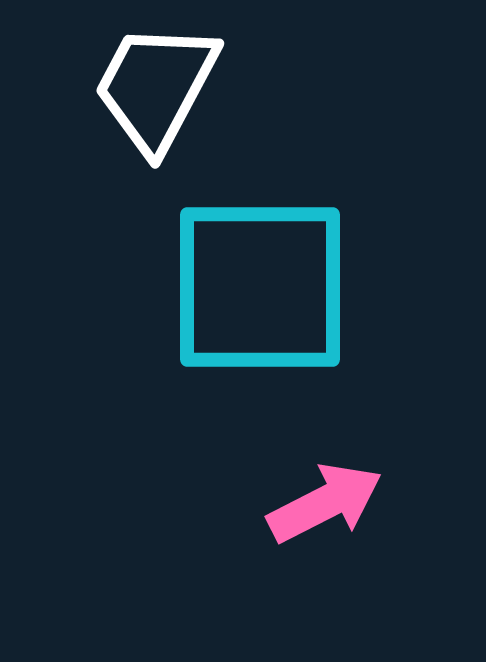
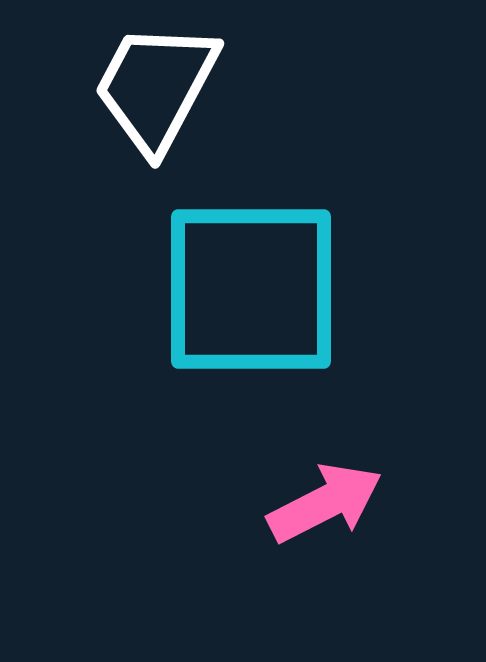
cyan square: moved 9 px left, 2 px down
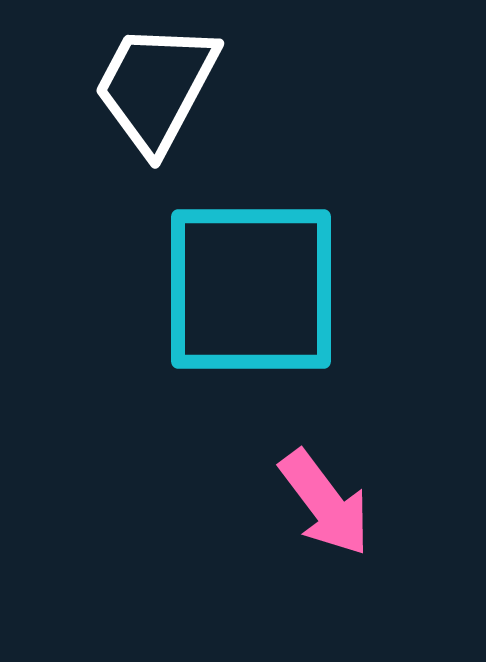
pink arrow: rotated 80 degrees clockwise
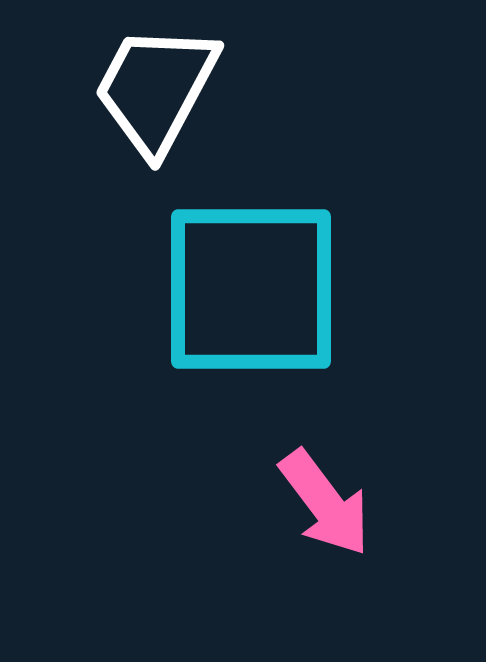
white trapezoid: moved 2 px down
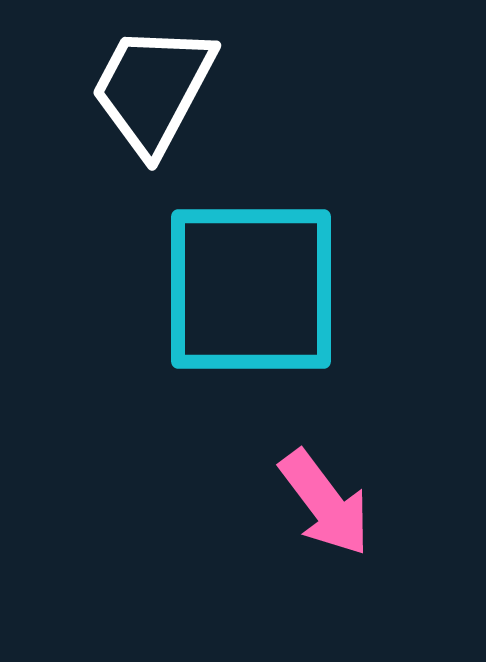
white trapezoid: moved 3 px left
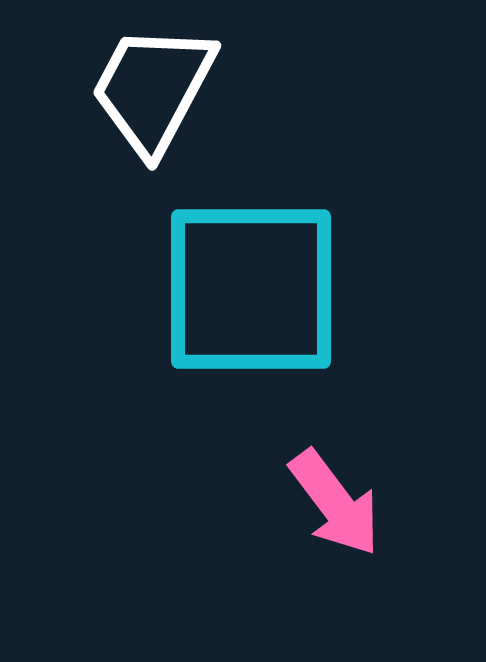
pink arrow: moved 10 px right
